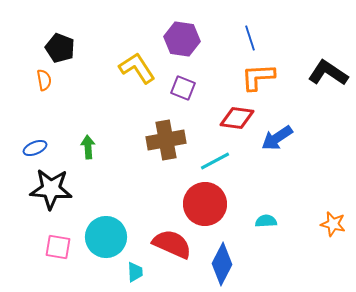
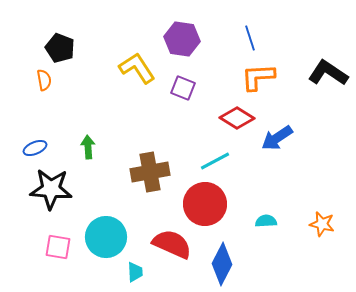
red diamond: rotated 24 degrees clockwise
brown cross: moved 16 px left, 32 px down
orange star: moved 11 px left
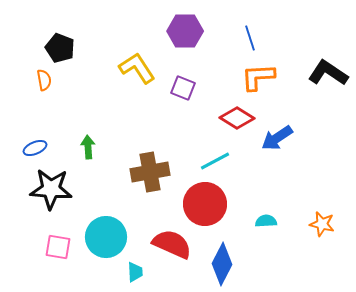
purple hexagon: moved 3 px right, 8 px up; rotated 8 degrees counterclockwise
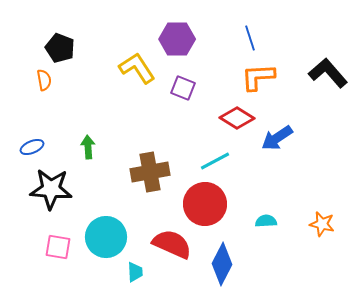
purple hexagon: moved 8 px left, 8 px down
black L-shape: rotated 15 degrees clockwise
blue ellipse: moved 3 px left, 1 px up
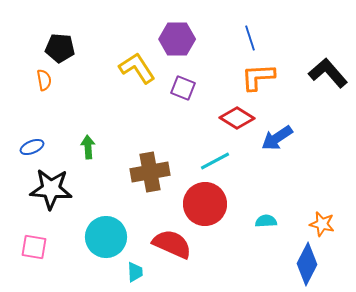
black pentagon: rotated 16 degrees counterclockwise
pink square: moved 24 px left
blue diamond: moved 85 px right
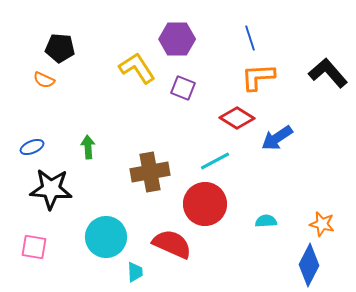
orange semicircle: rotated 125 degrees clockwise
blue diamond: moved 2 px right, 1 px down
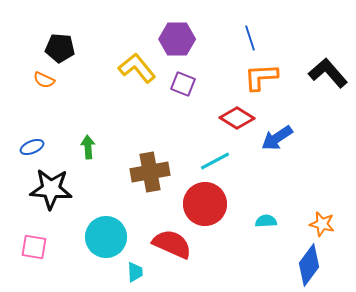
yellow L-shape: rotated 6 degrees counterclockwise
orange L-shape: moved 3 px right
purple square: moved 4 px up
blue diamond: rotated 9 degrees clockwise
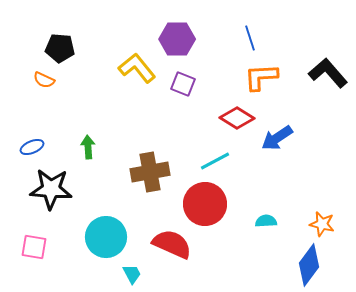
cyan trapezoid: moved 3 px left, 2 px down; rotated 25 degrees counterclockwise
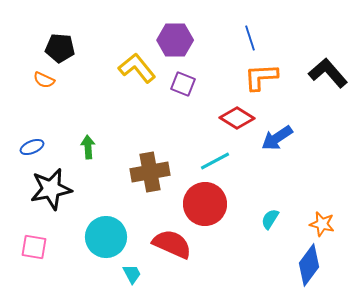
purple hexagon: moved 2 px left, 1 px down
black star: rotated 15 degrees counterclockwise
cyan semicircle: moved 4 px right, 2 px up; rotated 55 degrees counterclockwise
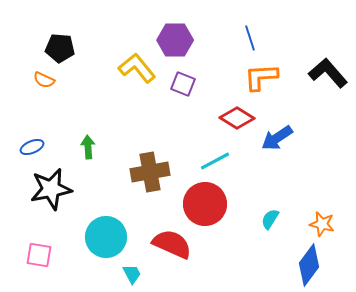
pink square: moved 5 px right, 8 px down
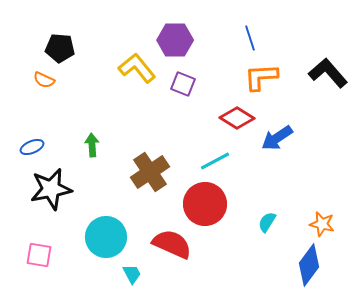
green arrow: moved 4 px right, 2 px up
brown cross: rotated 24 degrees counterclockwise
cyan semicircle: moved 3 px left, 3 px down
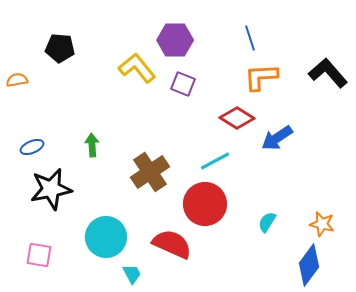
orange semicircle: moved 27 px left; rotated 145 degrees clockwise
